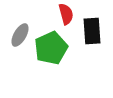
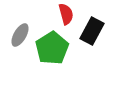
black rectangle: rotated 32 degrees clockwise
green pentagon: moved 1 px right; rotated 8 degrees counterclockwise
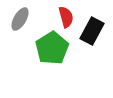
red semicircle: moved 3 px down
gray ellipse: moved 16 px up
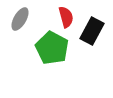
green pentagon: rotated 12 degrees counterclockwise
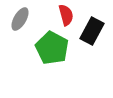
red semicircle: moved 2 px up
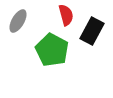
gray ellipse: moved 2 px left, 2 px down
green pentagon: moved 2 px down
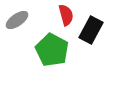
gray ellipse: moved 1 px left, 1 px up; rotated 25 degrees clockwise
black rectangle: moved 1 px left, 1 px up
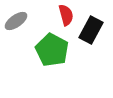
gray ellipse: moved 1 px left, 1 px down
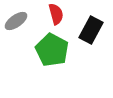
red semicircle: moved 10 px left, 1 px up
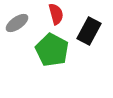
gray ellipse: moved 1 px right, 2 px down
black rectangle: moved 2 px left, 1 px down
